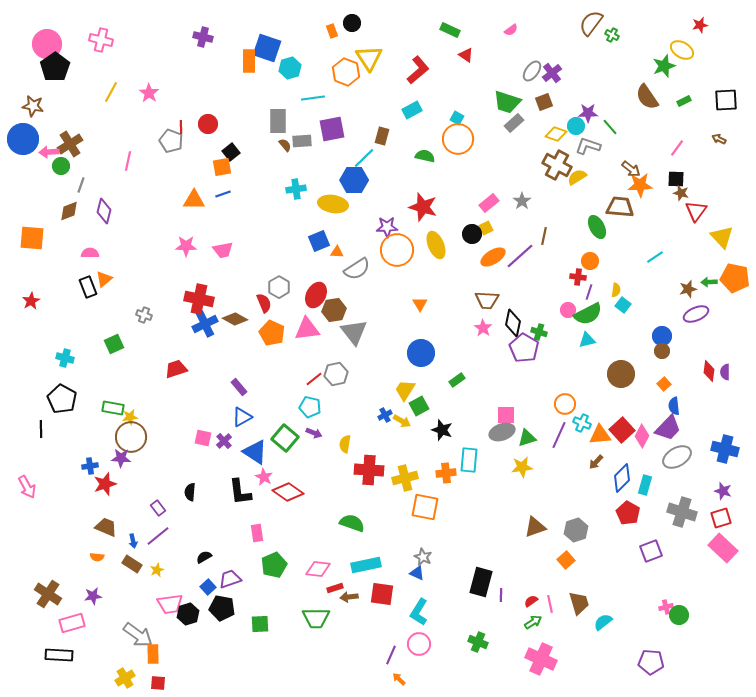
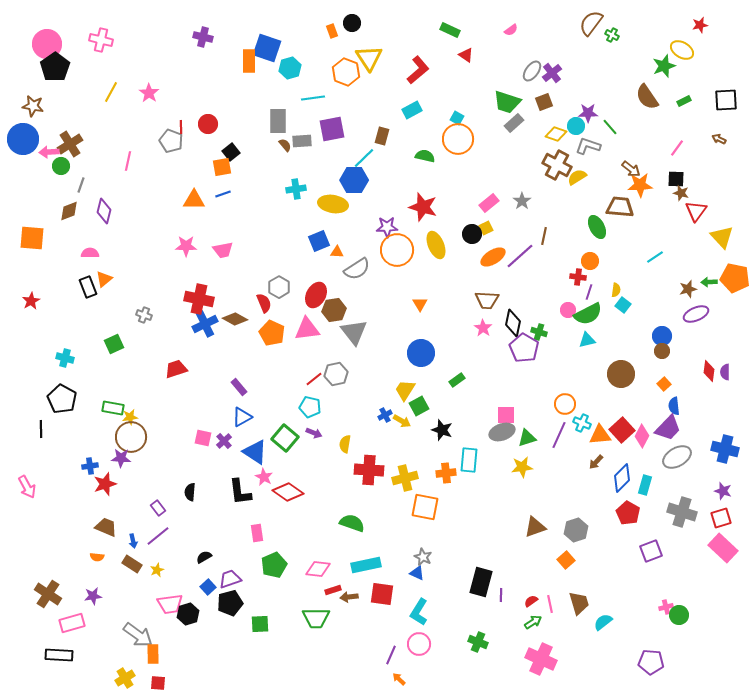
red rectangle at (335, 588): moved 2 px left, 2 px down
black pentagon at (222, 608): moved 8 px right, 5 px up; rotated 25 degrees counterclockwise
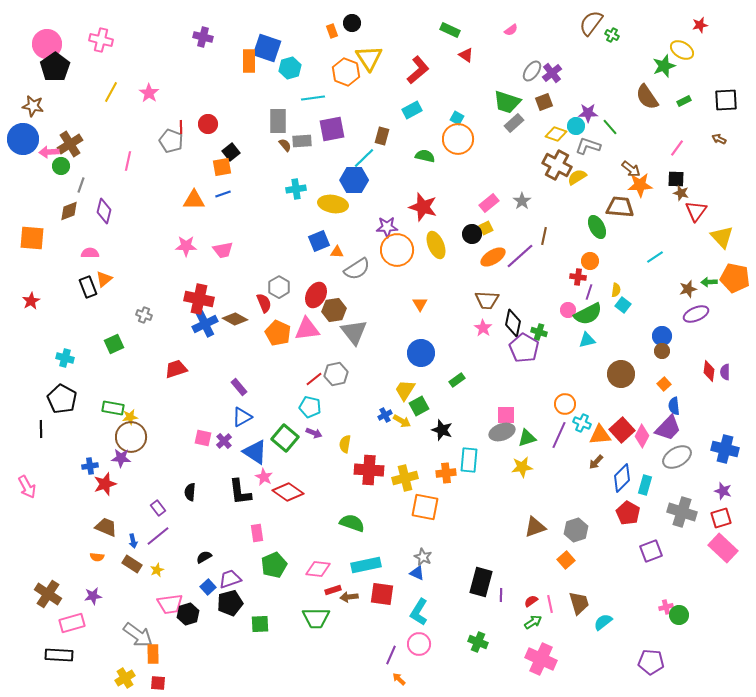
orange pentagon at (272, 333): moved 6 px right
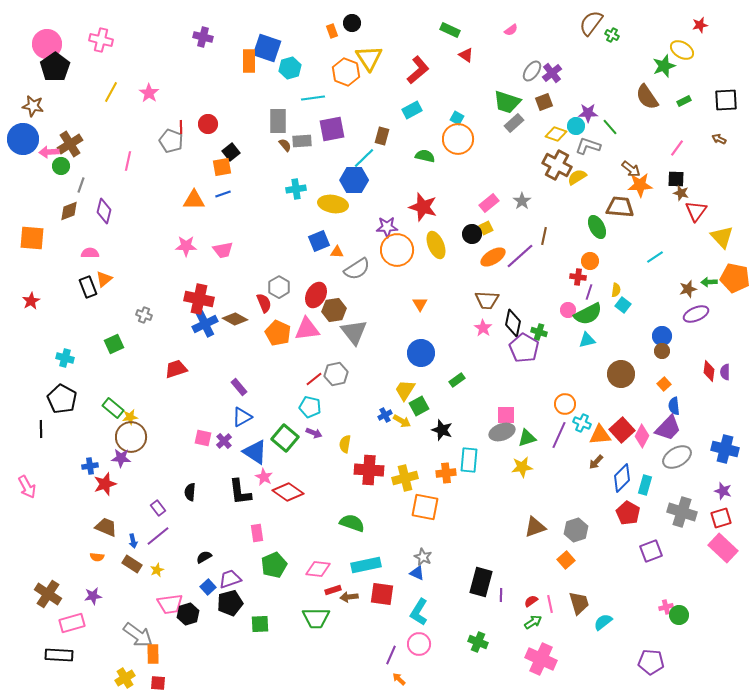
green rectangle at (113, 408): rotated 30 degrees clockwise
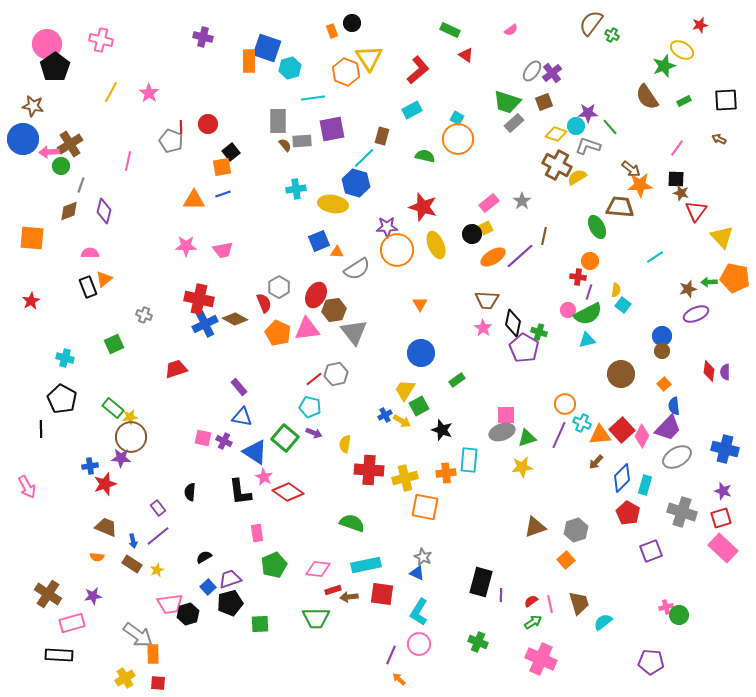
blue hexagon at (354, 180): moved 2 px right, 3 px down; rotated 16 degrees clockwise
blue triangle at (242, 417): rotated 40 degrees clockwise
purple cross at (224, 441): rotated 21 degrees counterclockwise
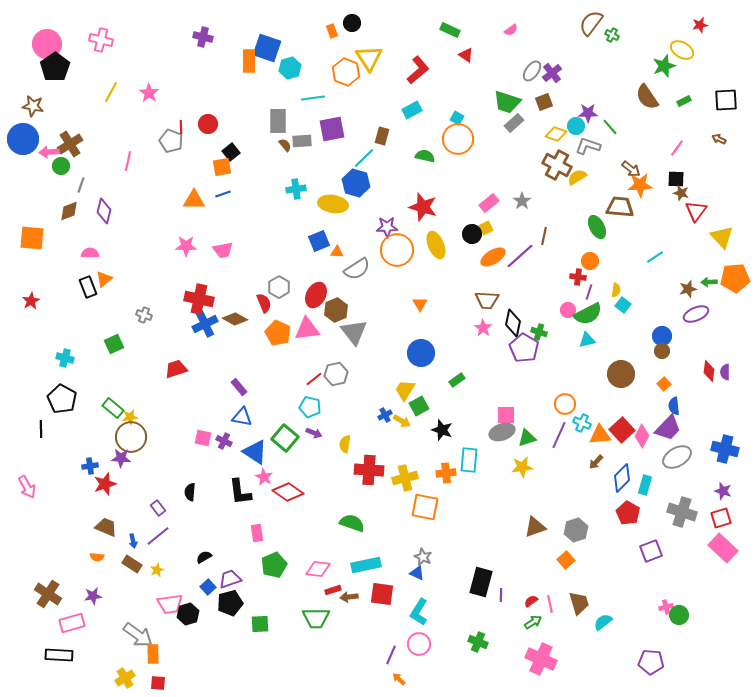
orange pentagon at (735, 278): rotated 16 degrees counterclockwise
brown hexagon at (334, 310): moved 2 px right; rotated 15 degrees counterclockwise
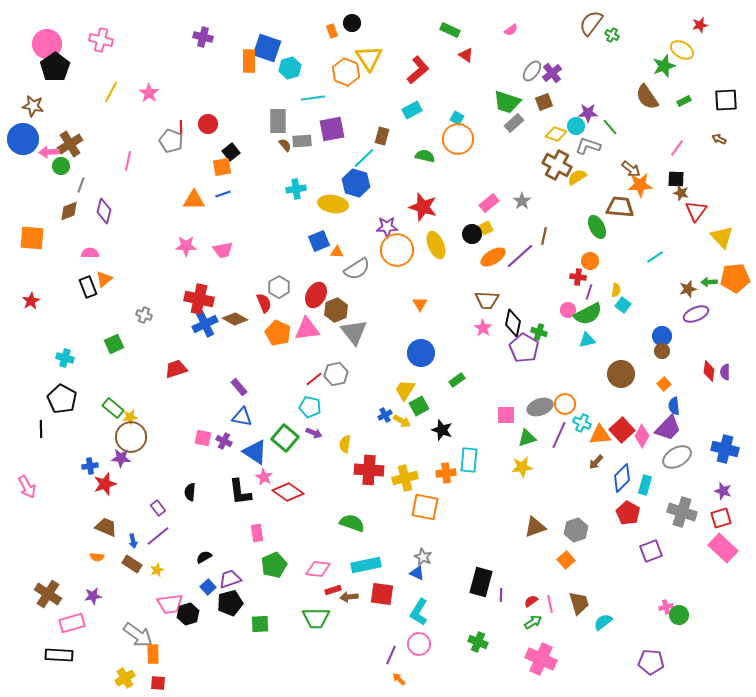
gray ellipse at (502, 432): moved 38 px right, 25 px up
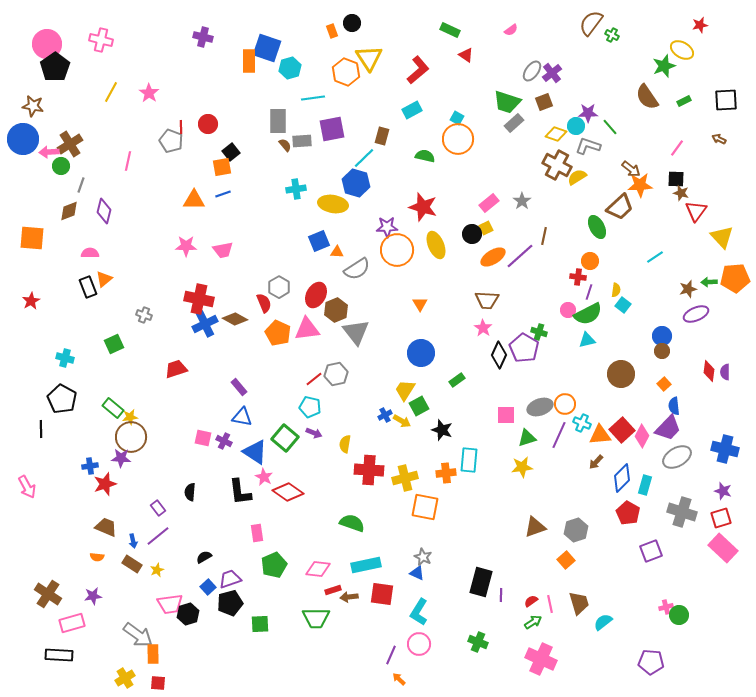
brown trapezoid at (620, 207): rotated 132 degrees clockwise
black diamond at (513, 323): moved 14 px left, 32 px down; rotated 12 degrees clockwise
gray triangle at (354, 332): moved 2 px right
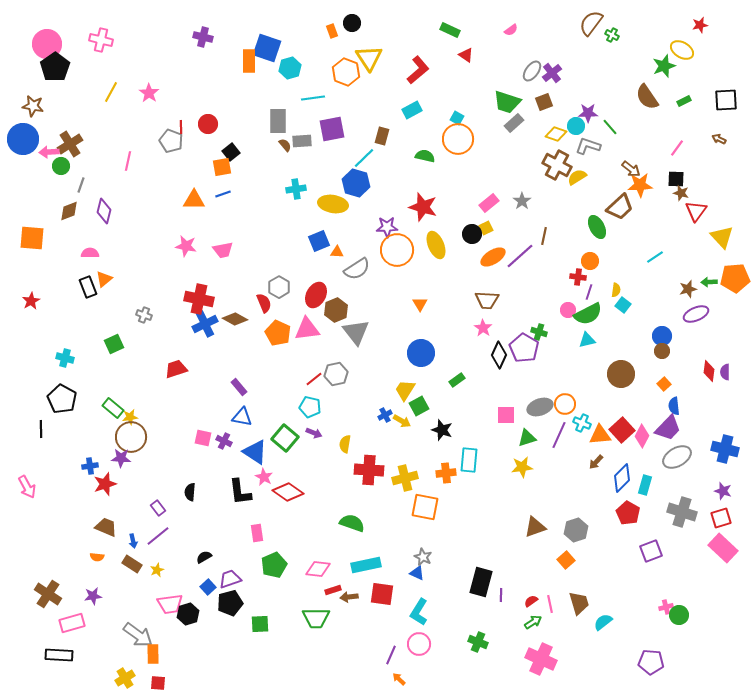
pink star at (186, 246): rotated 10 degrees clockwise
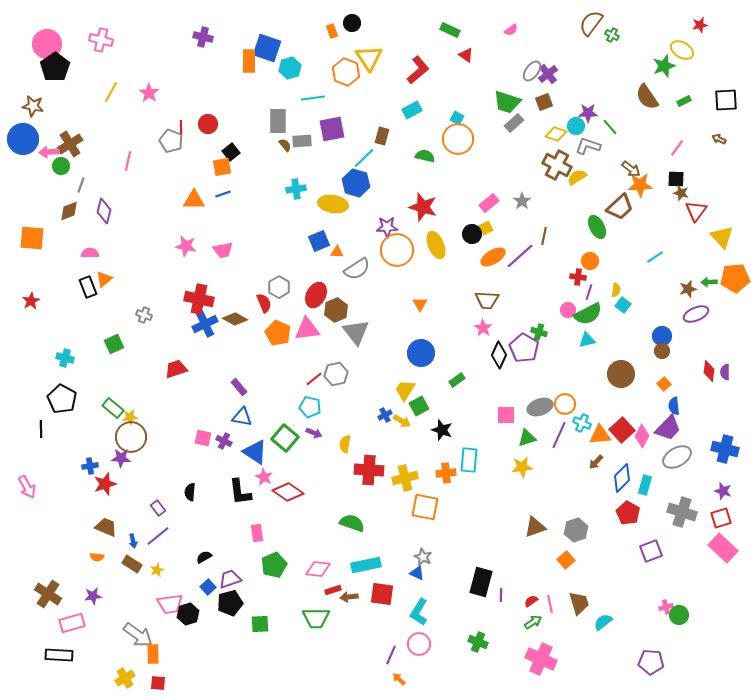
purple cross at (552, 73): moved 4 px left, 1 px down
